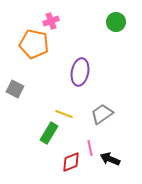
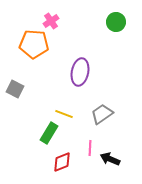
pink cross: rotated 14 degrees counterclockwise
orange pentagon: rotated 8 degrees counterclockwise
pink line: rotated 14 degrees clockwise
red diamond: moved 9 px left
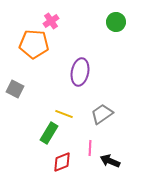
black arrow: moved 2 px down
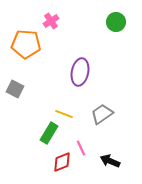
orange pentagon: moved 8 px left
pink line: moved 9 px left; rotated 28 degrees counterclockwise
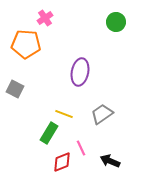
pink cross: moved 6 px left, 3 px up
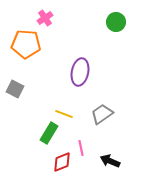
pink line: rotated 14 degrees clockwise
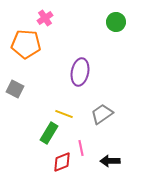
black arrow: rotated 24 degrees counterclockwise
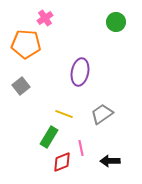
gray square: moved 6 px right, 3 px up; rotated 24 degrees clockwise
green rectangle: moved 4 px down
